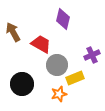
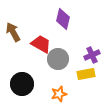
gray circle: moved 1 px right, 6 px up
yellow rectangle: moved 11 px right, 4 px up; rotated 12 degrees clockwise
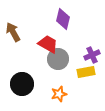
red trapezoid: moved 7 px right
yellow rectangle: moved 2 px up
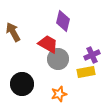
purple diamond: moved 2 px down
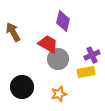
black circle: moved 3 px down
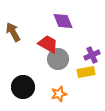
purple diamond: rotated 35 degrees counterclockwise
black circle: moved 1 px right
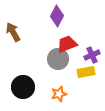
purple diamond: moved 6 px left, 5 px up; rotated 50 degrees clockwise
red trapezoid: moved 19 px right; rotated 50 degrees counterclockwise
